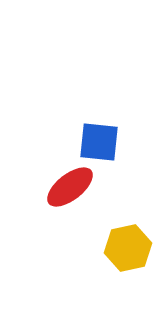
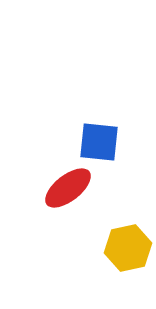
red ellipse: moved 2 px left, 1 px down
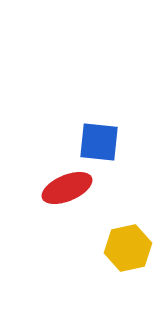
red ellipse: moved 1 px left; rotated 15 degrees clockwise
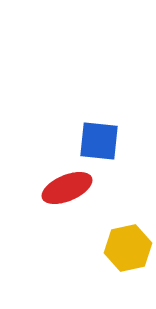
blue square: moved 1 px up
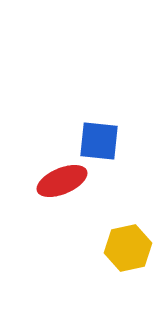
red ellipse: moved 5 px left, 7 px up
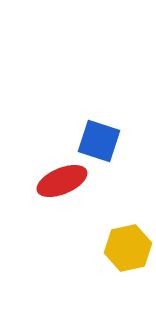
blue square: rotated 12 degrees clockwise
